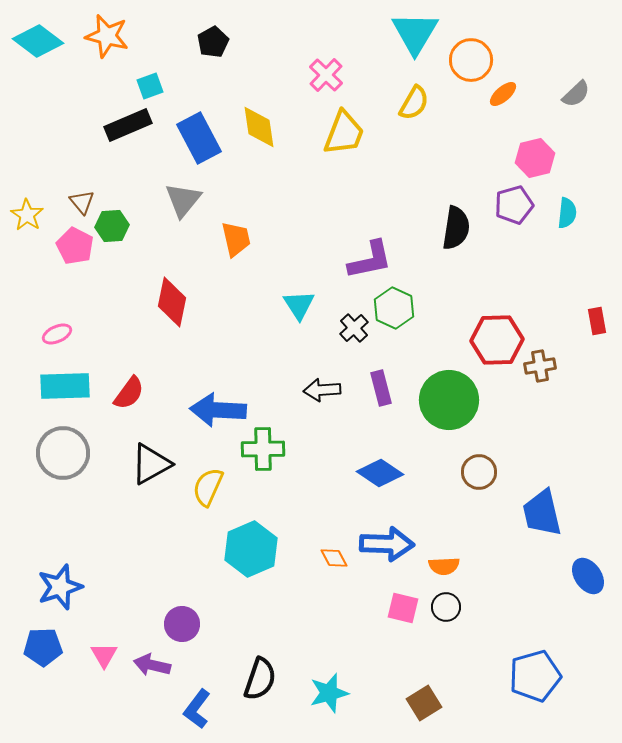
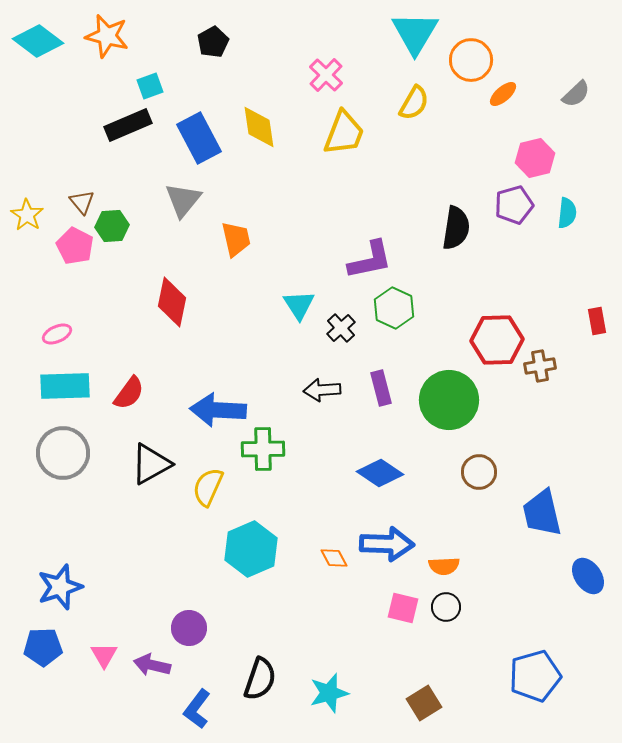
black cross at (354, 328): moved 13 px left
purple circle at (182, 624): moved 7 px right, 4 px down
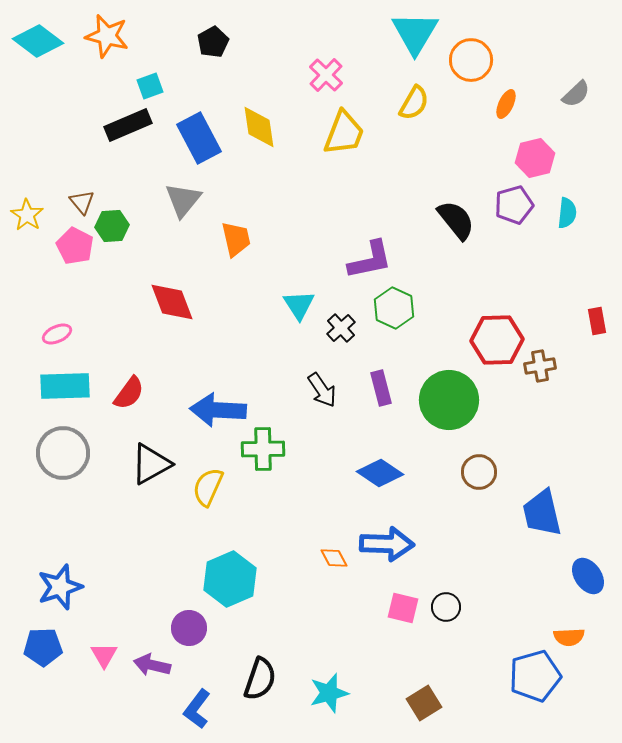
orange ellipse at (503, 94): moved 3 px right, 10 px down; rotated 24 degrees counterclockwise
black semicircle at (456, 228): moved 8 px up; rotated 48 degrees counterclockwise
red diamond at (172, 302): rotated 33 degrees counterclockwise
black arrow at (322, 390): rotated 120 degrees counterclockwise
cyan hexagon at (251, 549): moved 21 px left, 30 px down
orange semicircle at (444, 566): moved 125 px right, 71 px down
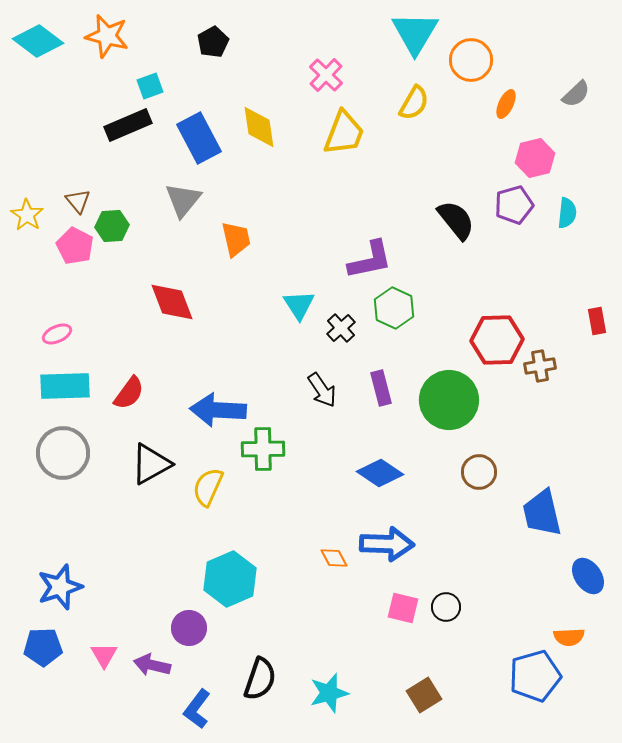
brown triangle at (82, 202): moved 4 px left, 1 px up
brown square at (424, 703): moved 8 px up
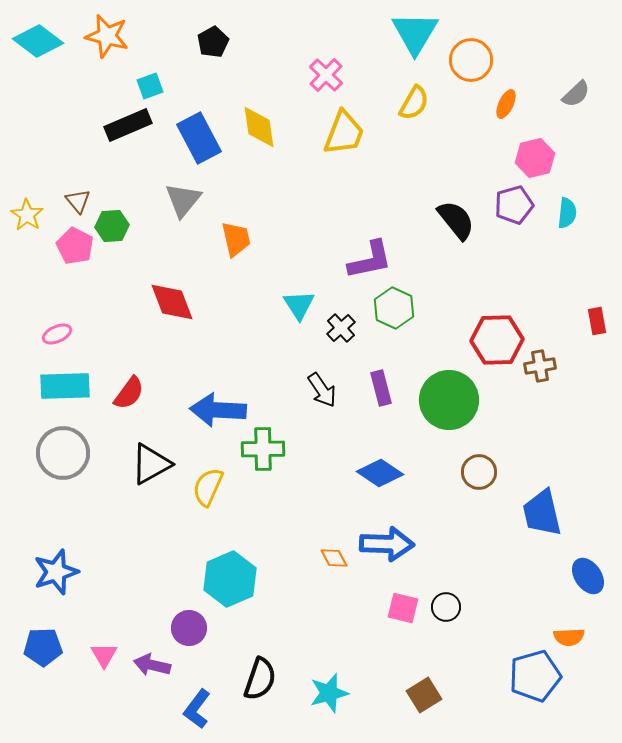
blue star at (60, 587): moved 4 px left, 15 px up
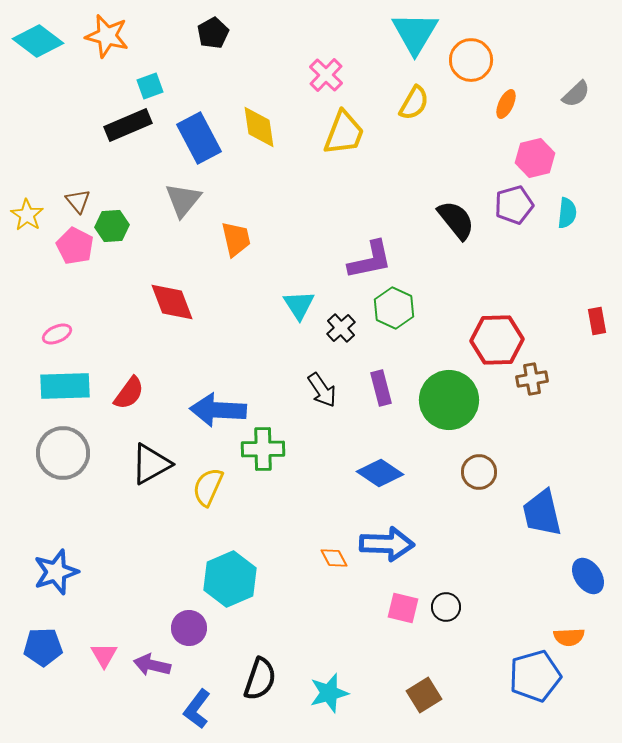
black pentagon at (213, 42): moved 9 px up
brown cross at (540, 366): moved 8 px left, 13 px down
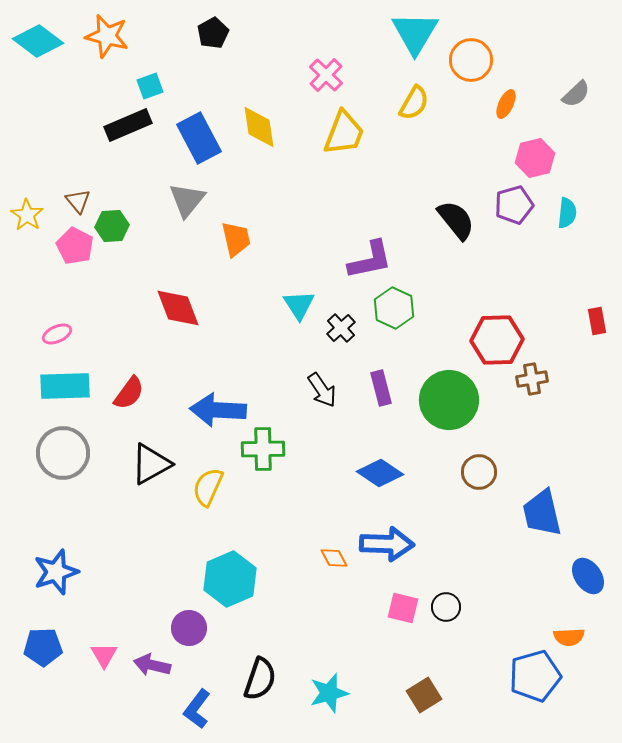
gray triangle at (183, 200): moved 4 px right
red diamond at (172, 302): moved 6 px right, 6 px down
